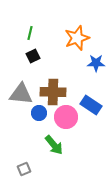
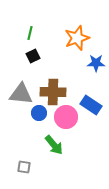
gray square: moved 2 px up; rotated 32 degrees clockwise
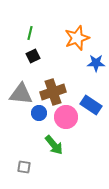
brown cross: rotated 20 degrees counterclockwise
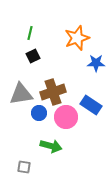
gray triangle: rotated 15 degrees counterclockwise
green arrow: moved 3 px left, 1 px down; rotated 35 degrees counterclockwise
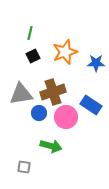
orange star: moved 12 px left, 14 px down
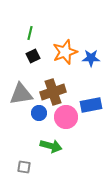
blue star: moved 5 px left, 5 px up
blue rectangle: rotated 45 degrees counterclockwise
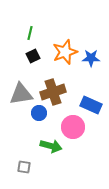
blue rectangle: rotated 35 degrees clockwise
pink circle: moved 7 px right, 10 px down
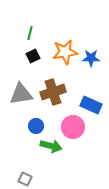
orange star: rotated 10 degrees clockwise
blue circle: moved 3 px left, 13 px down
gray square: moved 1 px right, 12 px down; rotated 16 degrees clockwise
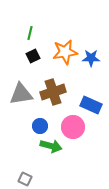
blue circle: moved 4 px right
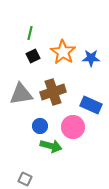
orange star: moved 2 px left; rotated 30 degrees counterclockwise
